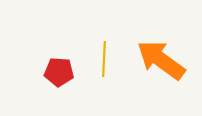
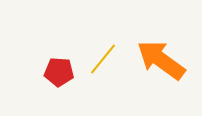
yellow line: moved 1 px left; rotated 36 degrees clockwise
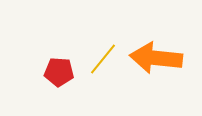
orange arrow: moved 5 px left, 2 px up; rotated 30 degrees counterclockwise
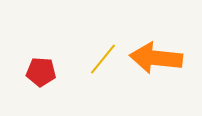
red pentagon: moved 18 px left
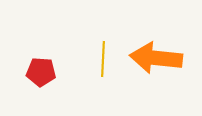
yellow line: rotated 36 degrees counterclockwise
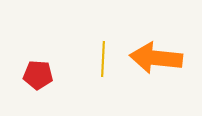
red pentagon: moved 3 px left, 3 px down
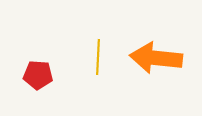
yellow line: moved 5 px left, 2 px up
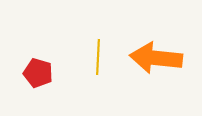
red pentagon: moved 2 px up; rotated 12 degrees clockwise
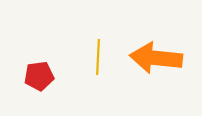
red pentagon: moved 1 px right, 3 px down; rotated 24 degrees counterclockwise
